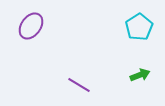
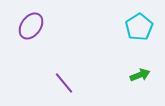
purple line: moved 15 px left, 2 px up; rotated 20 degrees clockwise
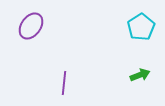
cyan pentagon: moved 2 px right
purple line: rotated 45 degrees clockwise
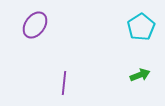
purple ellipse: moved 4 px right, 1 px up
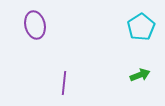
purple ellipse: rotated 48 degrees counterclockwise
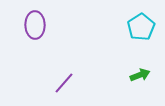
purple ellipse: rotated 12 degrees clockwise
purple line: rotated 35 degrees clockwise
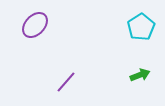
purple ellipse: rotated 44 degrees clockwise
purple line: moved 2 px right, 1 px up
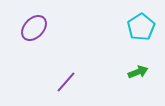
purple ellipse: moved 1 px left, 3 px down
green arrow: moved 2 px left, 3 px up
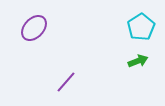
green arrow: moved 11 px up
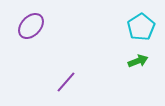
purple ellipse: moved 3 px left, 2 px up
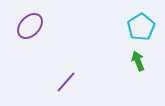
purple ellipse: moved 1 px left
green arrow: rotated 90 degrees counterclockwise
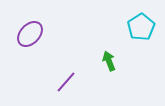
purple ellipse: moved 8 px down
green arrow: moved 29 px left
